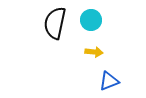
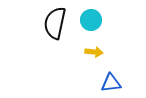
blue triangle: moved 2 px right, 2 px down; rotated 15 degrees clockwise
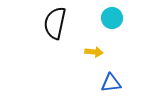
cyan circle: moved 21 px right, 2 px up
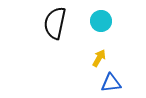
cyan circle: moved 11 px left, 3 px down
yellow arrow: moved 5 px right, 6 px down; rotated 66 degrees counterclockwise
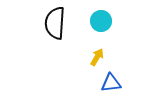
black semicircle: rotated 8 degrees counterclockwise
yellow arrow: moved 2 px left, 1 px up
